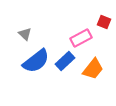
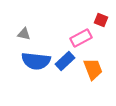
red square: moved 3 px left, 2 px up
gray triangle: moved 1 px left; rotated 32 degrees counterclockwise
blue semicircle: rotated 44 degrees clockwise
orange trapezoid: rotated 60 degrees counterclockwise
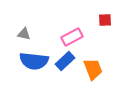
red square: moved 4 px right; rotated 24 degrees counterclockwise
pink rectangle: moved 9 px left, 1 px up
blue semicircle: moved 2 px left
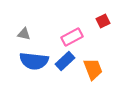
red square: moved 2 px left, 1 px down; rotated 24 degrees counterclockwise
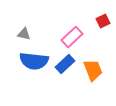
pink rectangle: rotated 15 degrees counterclockwise
blue rectangle: moved 3 px down
orange trapezoid: moved 1 px down
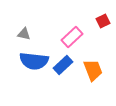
blue rectangle: moved 2 px left, 1 px down
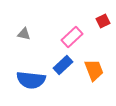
blue semicircle: moved 3 px left, 19 px down
orange trapezoid: moved 1 px right
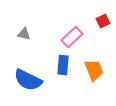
blue rectangle: rotated 42 degrees counterclockwise
blue semicircle: moved 3 px left; rotated 20 degrees clockwise
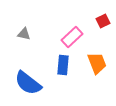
orange trapezoid: moved 3 px right, 7 px up
blue semicircle: moved 3 px down; rotated 12 degrees clockwise
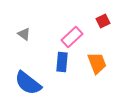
gray triangle: rotated 24 degrees clockwise
blue rectangle: moved 1 px left, 3 px up
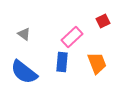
blue semicircle: moved 4 px left, 11 px up
